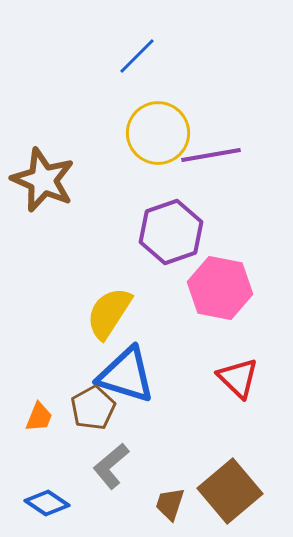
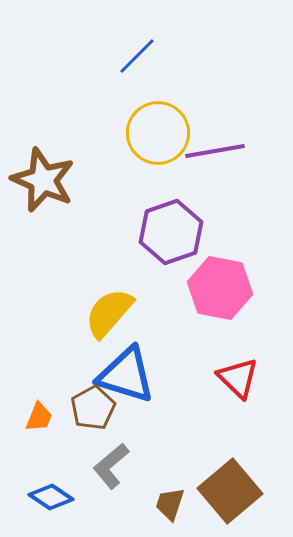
purple line: moved 4 px right, 4 px up
yellow semicircle: rotated 8 degrees clockwise
blue diamond: moved 4 px right, 6 px up
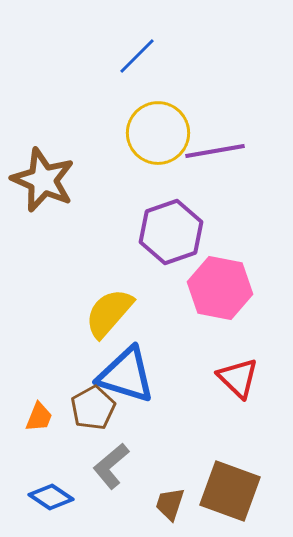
brown square: rotated 30 degrees counterclockwise
